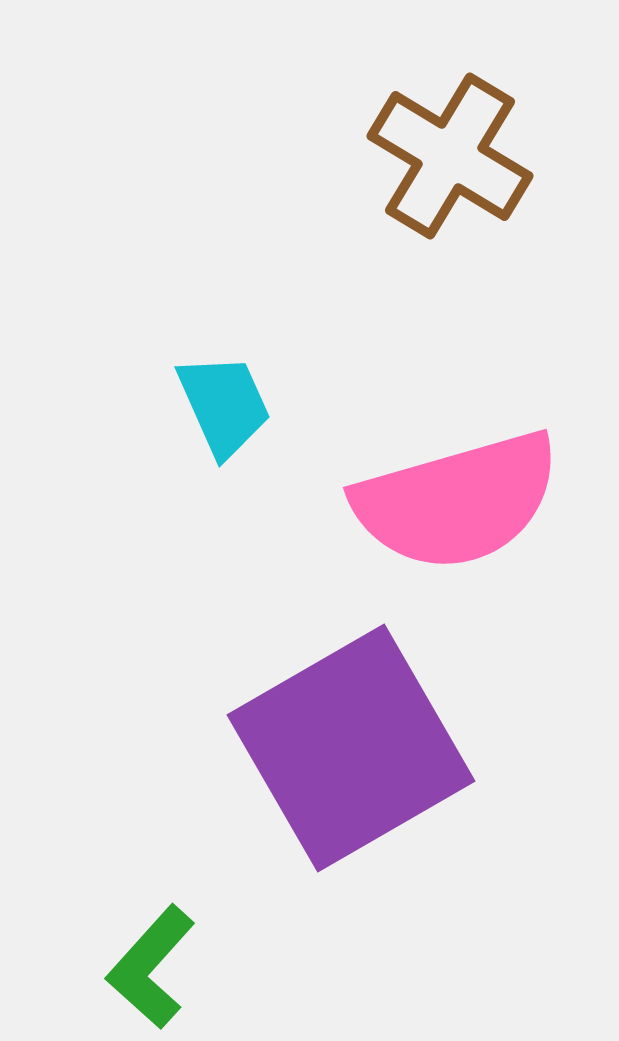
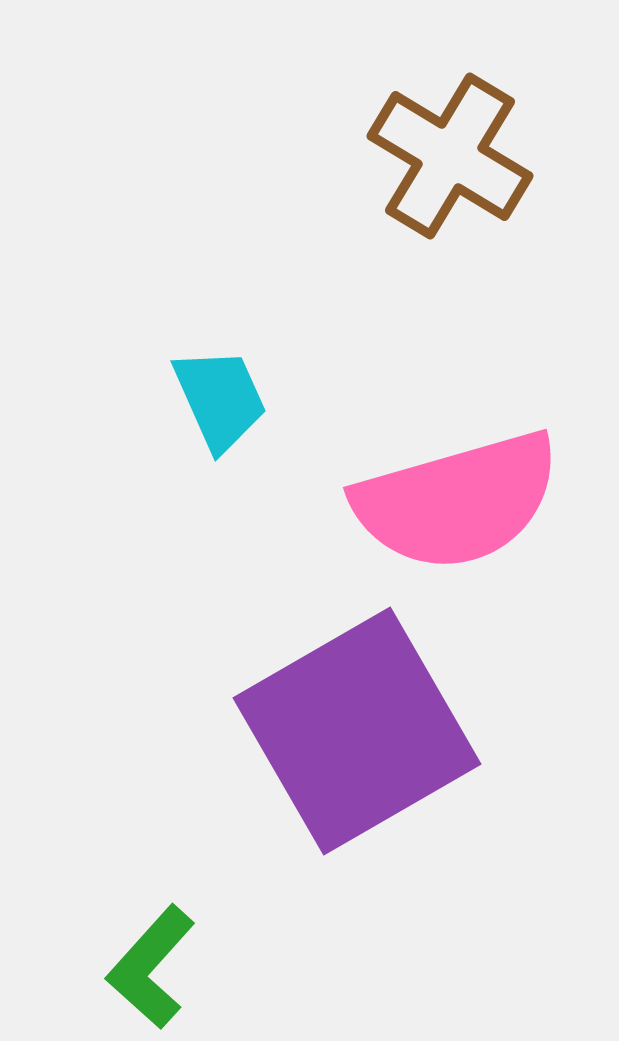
cyan trapezoid: moved 4 px left, 6 px up
purple square: moved 6 px right, 17 px up
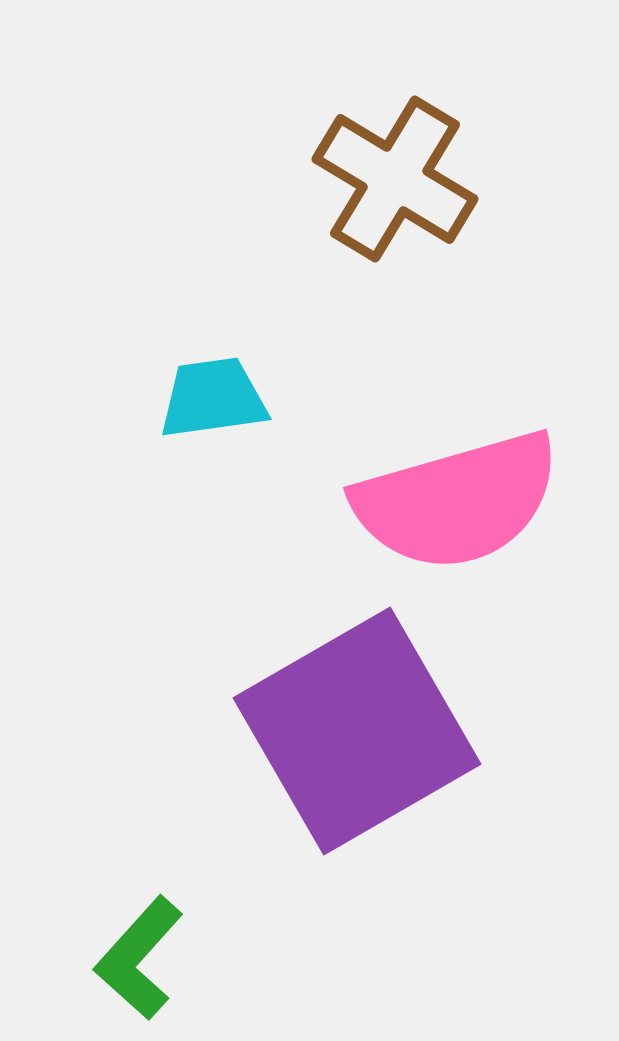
brown cross: moved 55 px left, 23 px down
cyan trapezoid: moved 7 px left, 1 px up; rotated 74 degrees counterclockwise
green L-shape: moved 12 px left, 9 px up
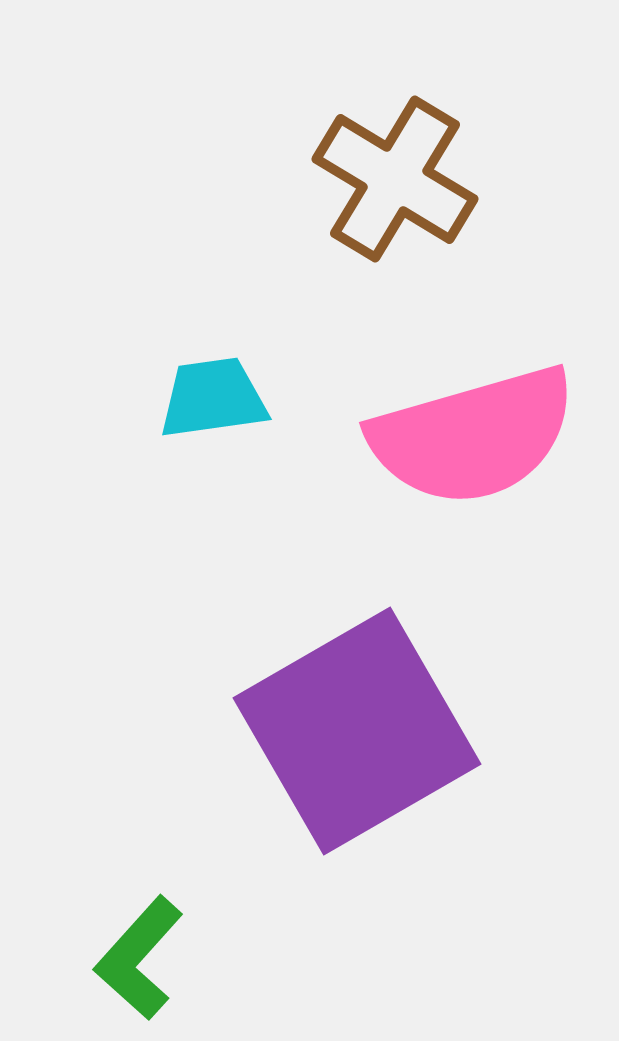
pink semicircle: moved 16 px right, 65 px up
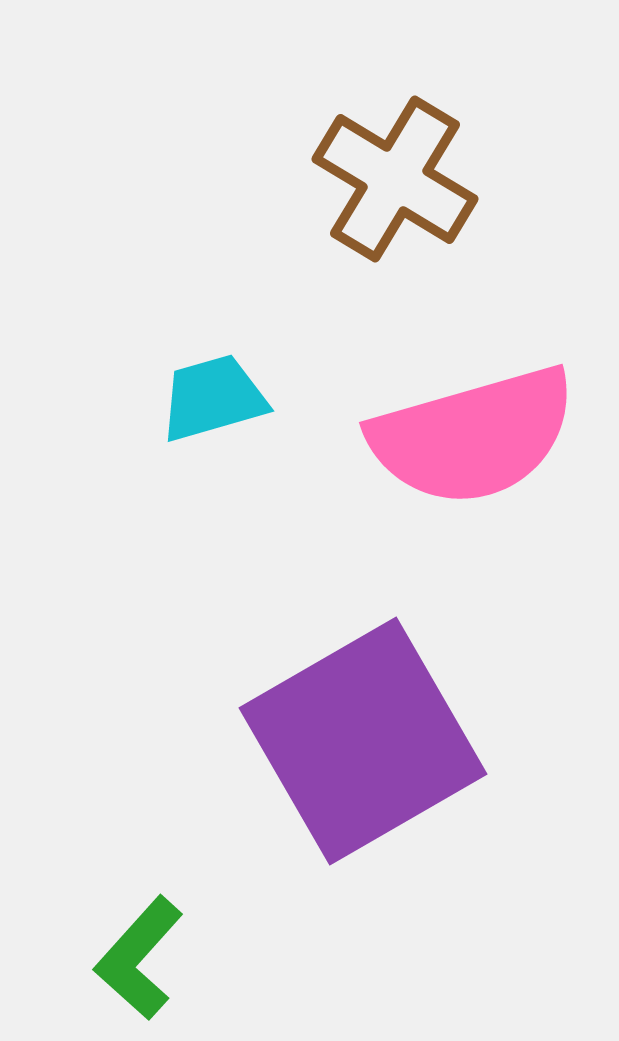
cyan trapezoid: rotated 8 degrees counterclockwise
purple square: moved 6 px right, 10 px down
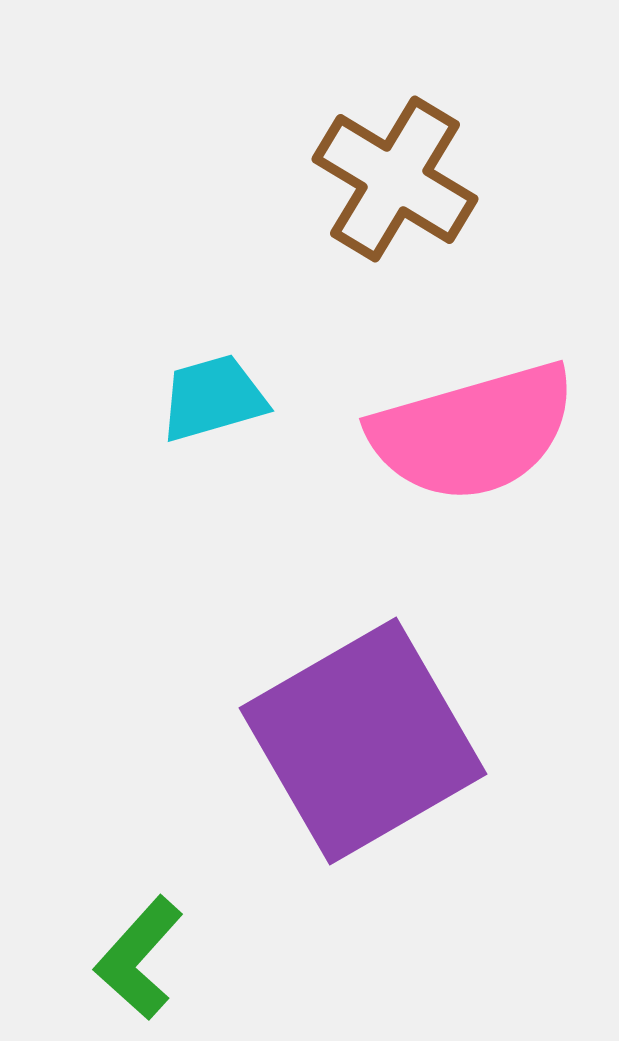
pink semicircle: moved 4 px up
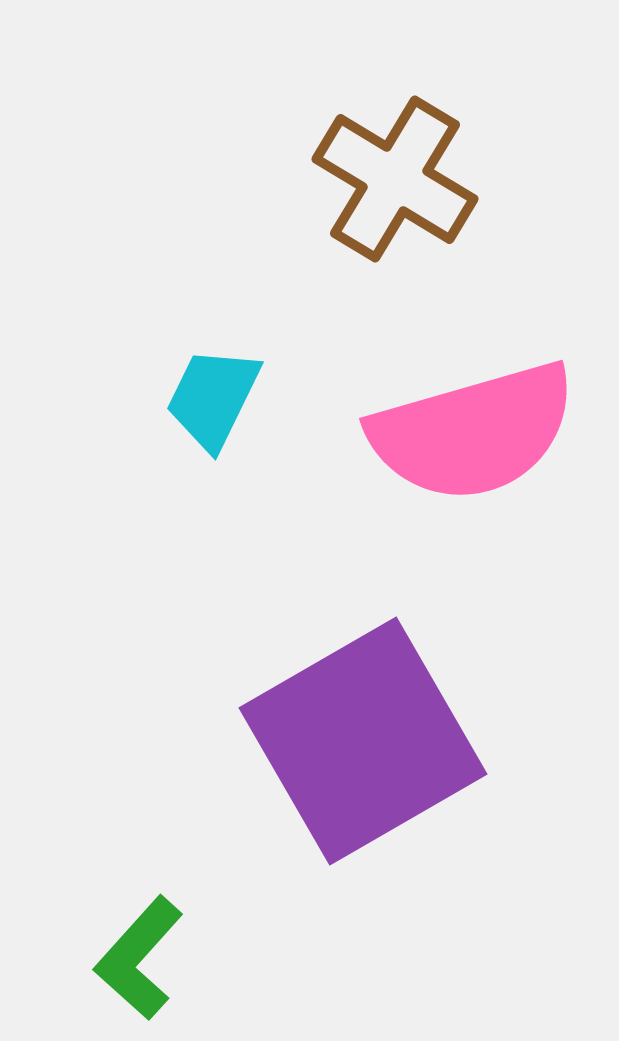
cyan trapezoid: rotated 48 degrees counterclockwise
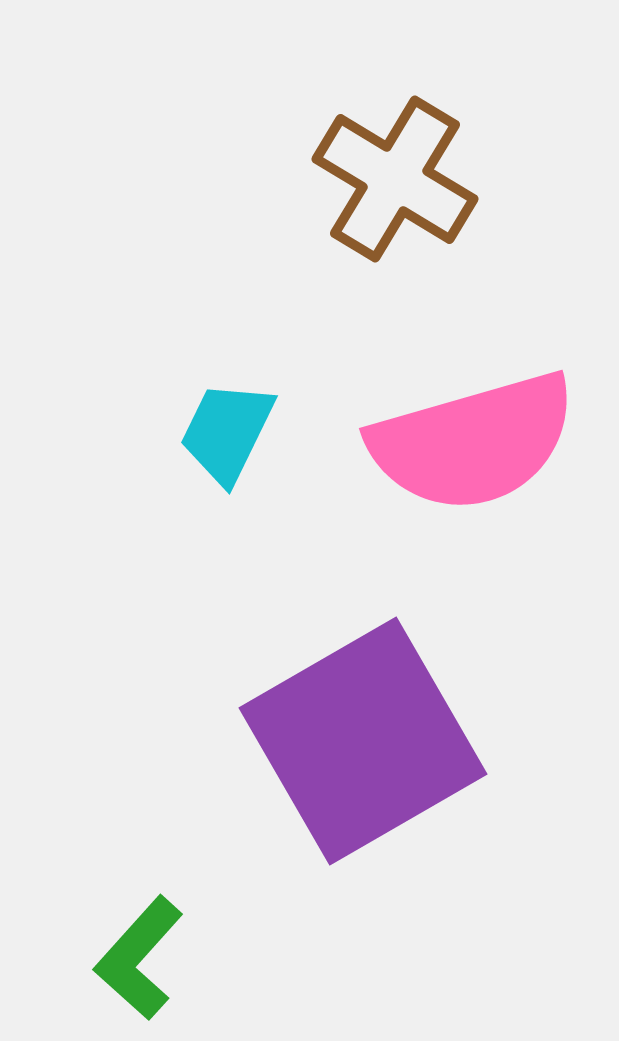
cyan trapezoid: moved 14 px right, 34 px down
pink semicircle: moved 10 px down
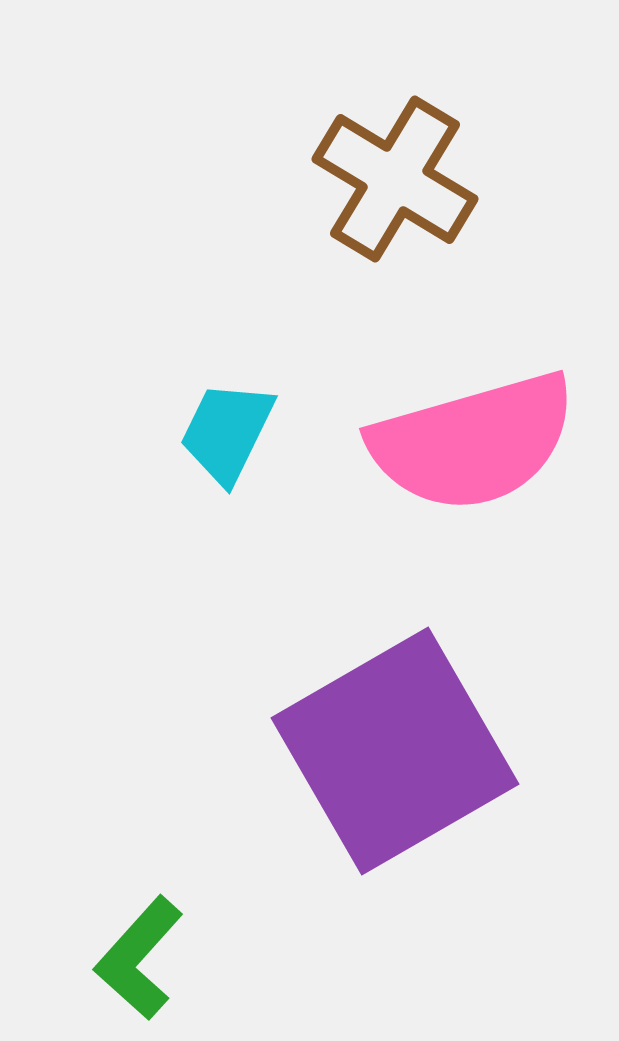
purple square: moved 32 px right, 10 px down
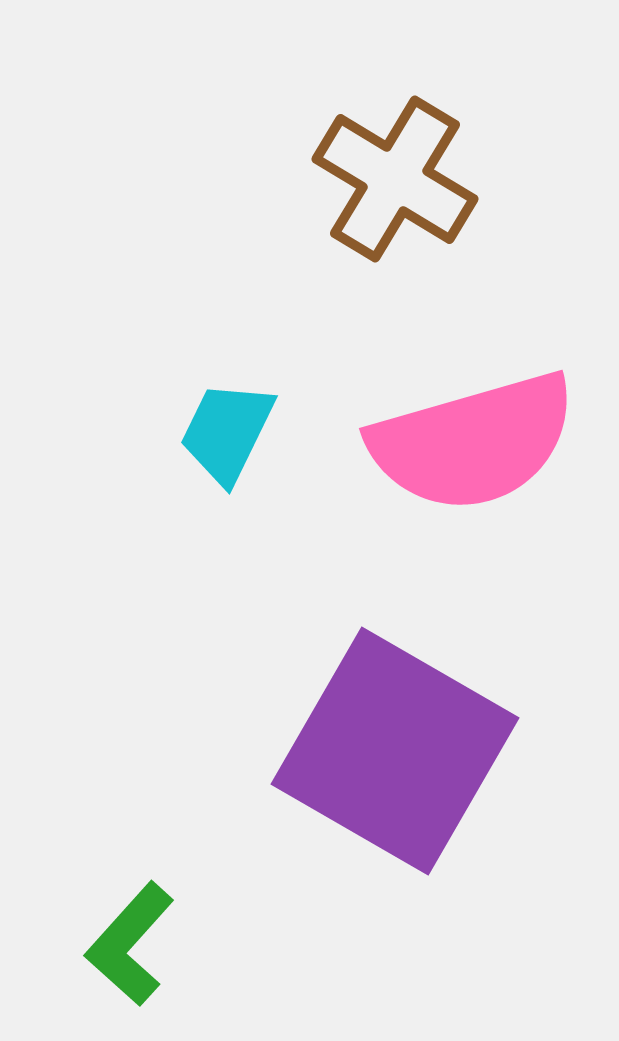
purple square: rotated 30 degrees counterclockwise
green L-shape: moved 9 px left, 14 px up
